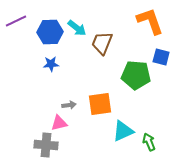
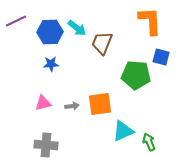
orange L-shape: rotated 16 degrees clockwise
gray arrow: moved 3 px right, 1 px down
pink triangle: moved 16 px left, 20 px up
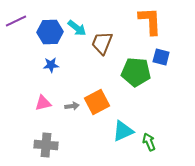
blue star: moved 1 px down
green pentagon: moved 3 px up
orange square: moved 3 px left, 2 px up; rotated 20 degrees counterclockwise
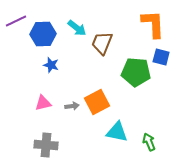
orange L-shape: moved 3 px right, 3 px down
blue hexagon: moved 7 px left, 2 px down
blue star: rotated 21 degrees clockwise
cyan triangle: moved 6 px left, 1 px down; rotated 35 degrees clockwise
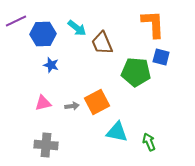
brown trapezoid: rotated 45 degrees counterclockwise
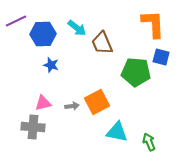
gray cross: moved 13 px left, 18 px up
